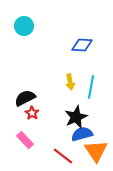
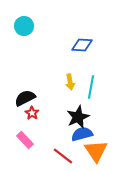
black star: moved 2 px right
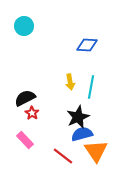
blue diamond: moved 5 px right
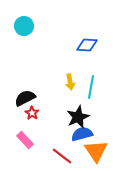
red line: moved 1 px left
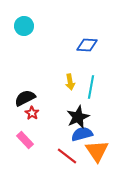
orange triangle: moved 1 px right
red line: moved 5 px right
